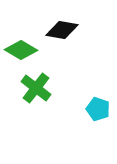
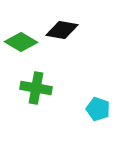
green diamond: moved 8 px up
green cross: rotated 28 degrees counterclockwise
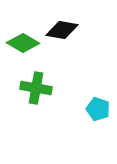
green diamond: moved 2 px right, 1 px down
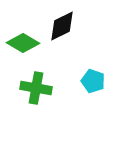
black diamond: moved 4 px up; rotated 36 degrees counterclockwise
cyan pentagon: moved 5 px left, 28 px up
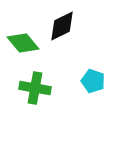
green diamond: rotated 20 degrees clockwise
green cross: moved 1 px left
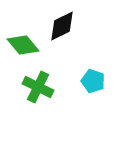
green diamond: moved 2 px down
green cross: moved 3 px right, 1 px up; rotated 16 degrees clockwise
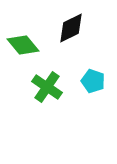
black diamond: moved 9 px right, 2 px down
green cross: moved 9 px right; rotated 8 degrees clockwise
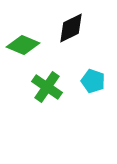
green diamond: rotated 28 degrees counterclockwise
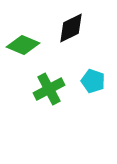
green cross: moved 2 px right, 2 px down; rotated 28 degrees clockwise
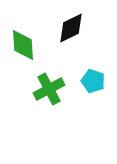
green diamond: rotated 64 degrees clockwise
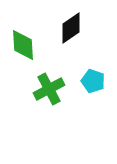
black diamond: rotated 8 degrees counterclockwise
